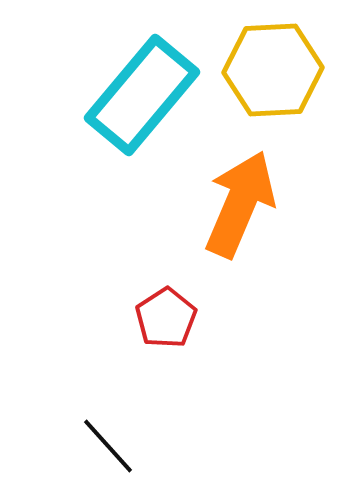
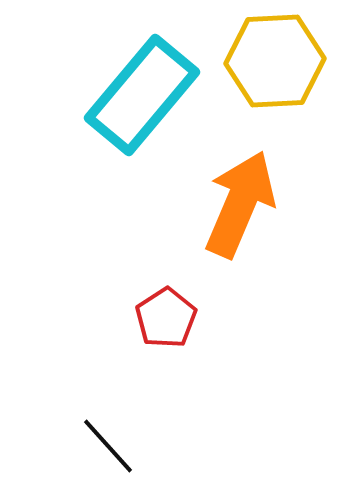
yellow hexagon: moved 2 px right, 9 px up
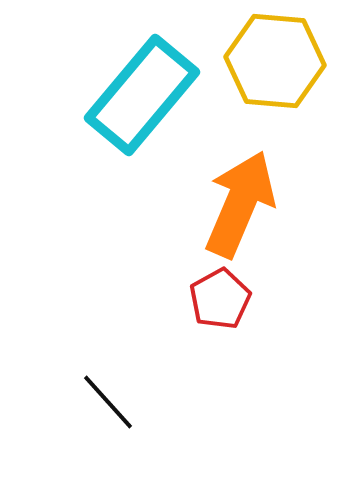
yellow hexagon: rotated 8 degrees clockwise
red pentagon: moved 54 px right, 19 px up; rotated 4 degrees clockwise
black line: moved 44 px up
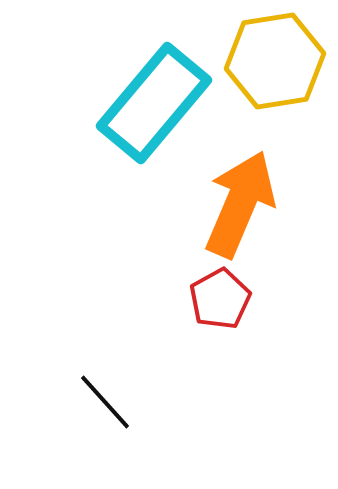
yellow hexagon: rotated 14 degrees counterclockwise
cyan rectangle: moved 12 px right, 8 px down
black line: moved 3 px left
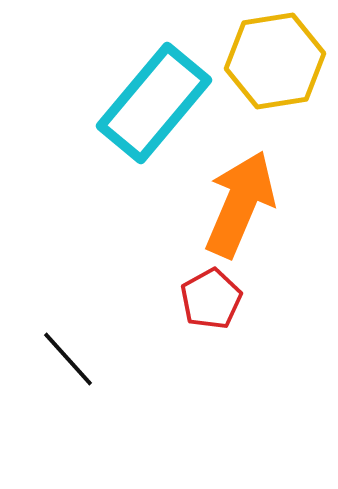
red pentagon: moved 9 px left
black line: moved 37 px left, 43 px up
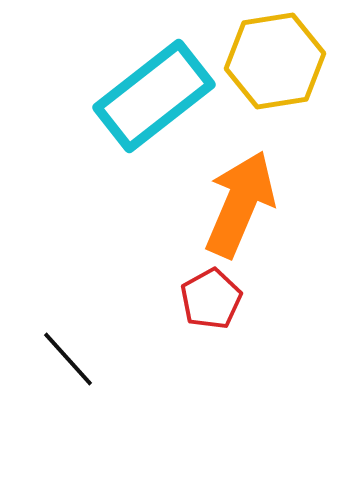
cyan rectangle: moved 7 px up; rotated 12 degrees clockwise
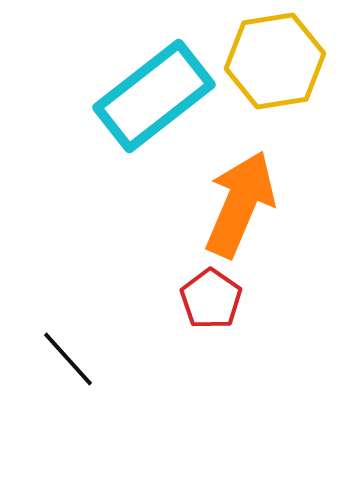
red pentagon: rotated 8 degrees counterclockwise
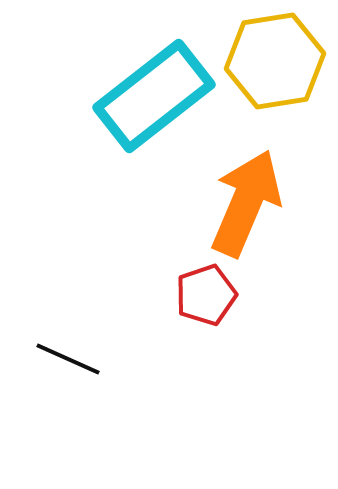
orange arrow: moved 6 px right, 1 px up
red pentagon: moved 5 px left, 4 px up; rotated 18 degrees clockwise
black line: rotated 24 degrees counterclockwise
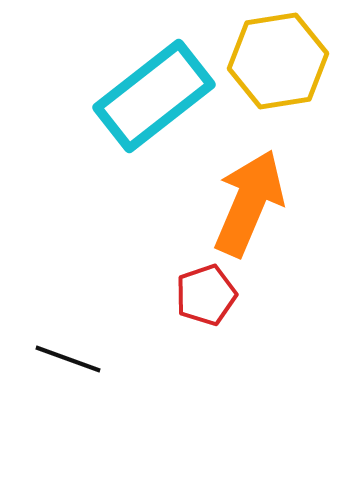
yellow hexagon: moved 3 px right
orange arrow: moved 3 px right
black line: rotated 4 degrees counterclockwise
